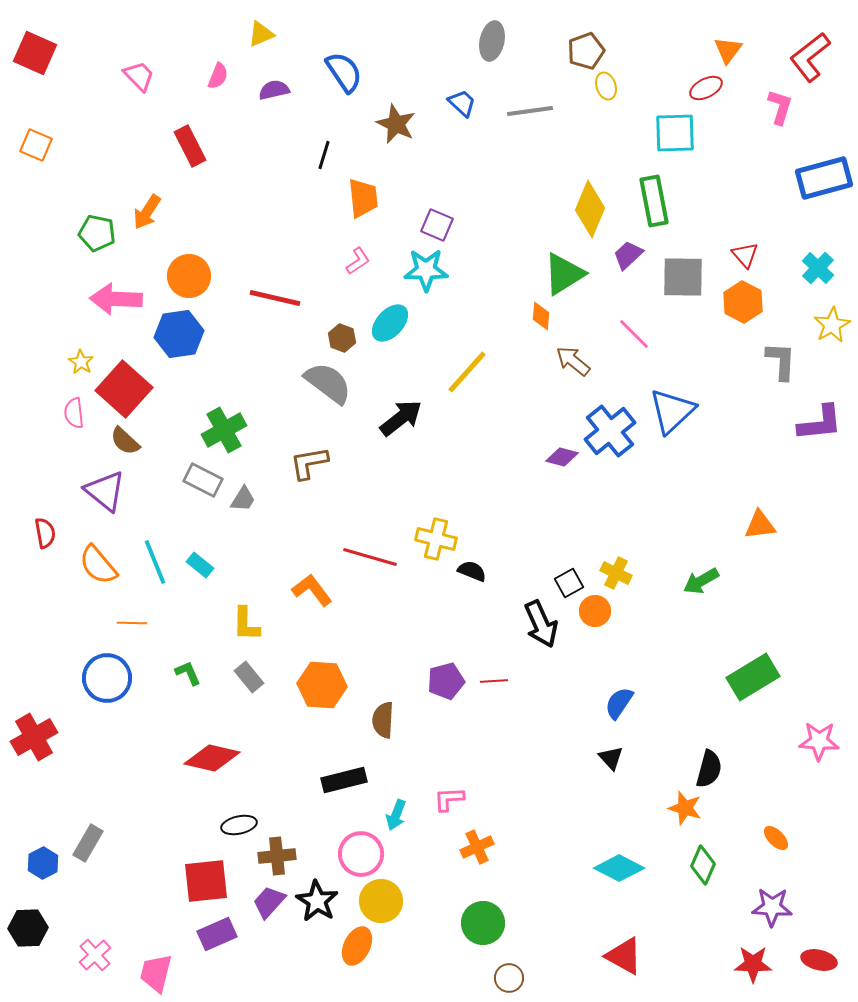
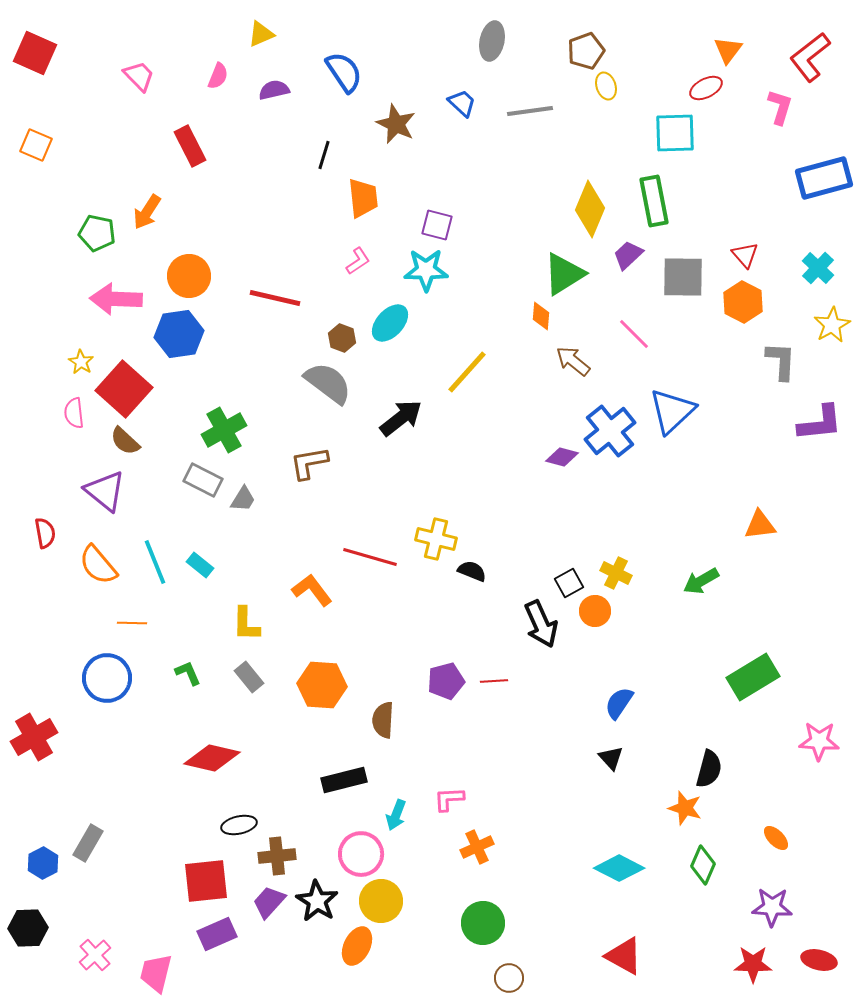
purple square at (437, 225): rotated 8 degrees counterclockwise
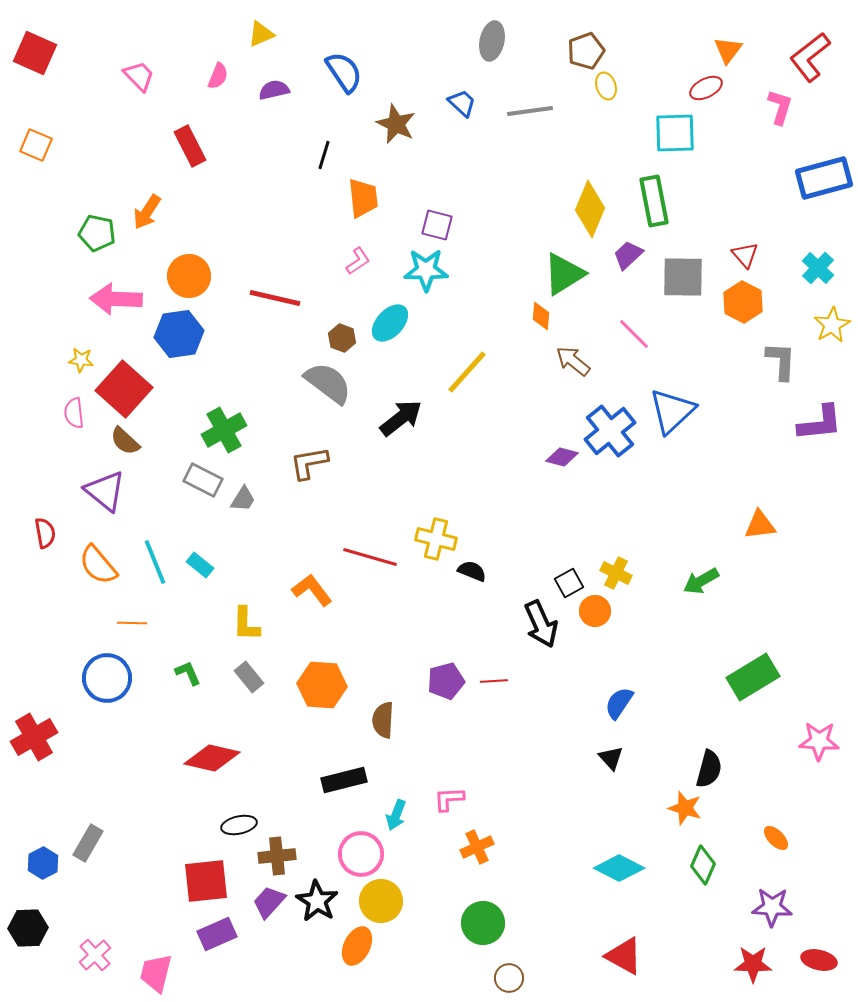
yellow star at (81, 362): moved 2 px up; rotated 25 degrees counterclockwise
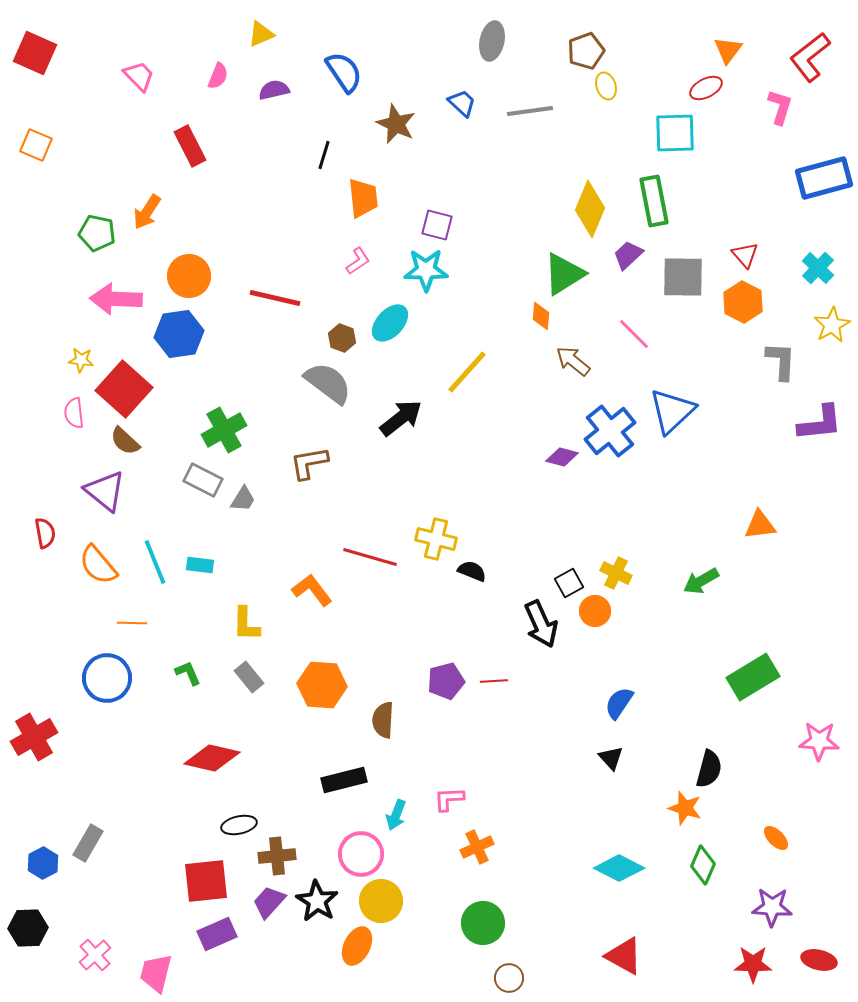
cyan rectangle at (200, 565): rotated 32 degrees counterclockwise
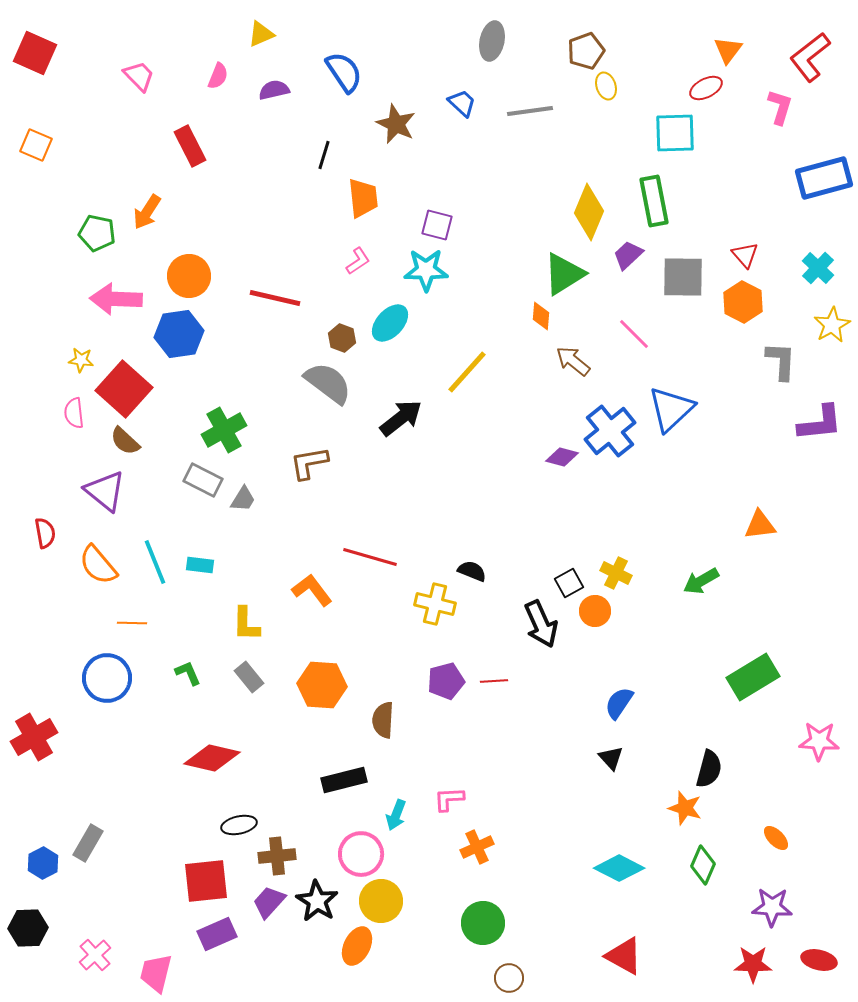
yellow diamond at (590, 209): moved 1 px left, 3 px down
blue triangle at (672, 411): moved 1 px left, 2 px up
yellow cross at (436, 539): moved 1 px left, 65 px down
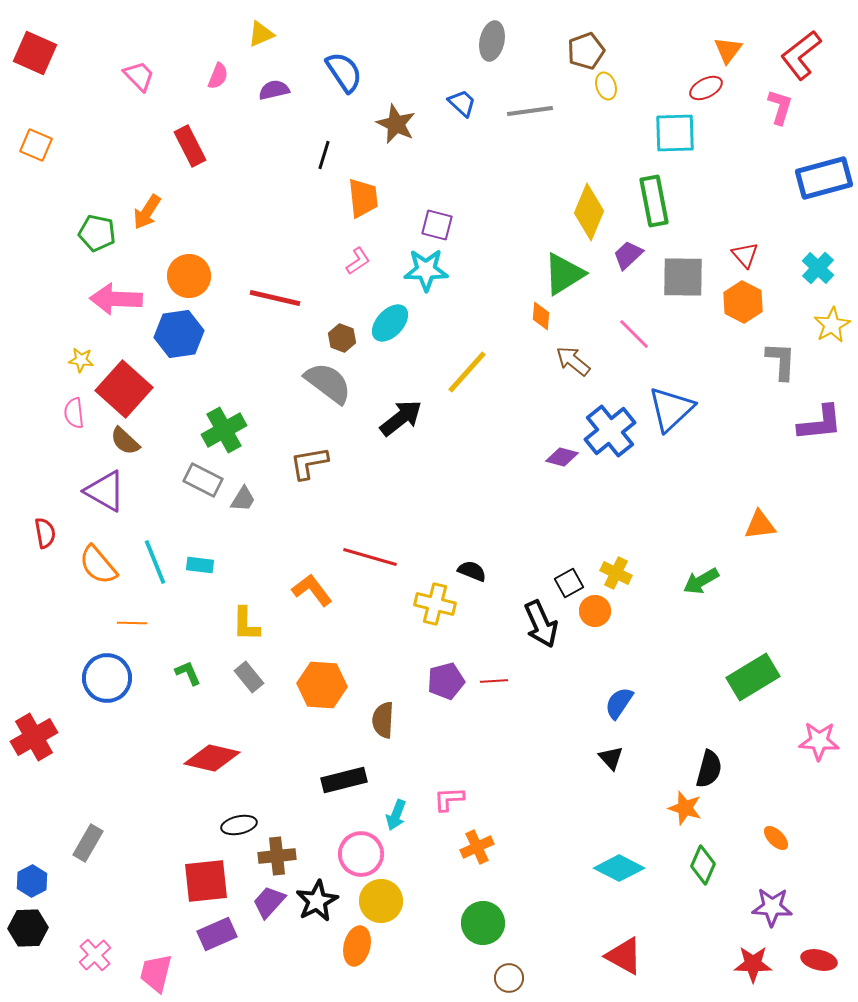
red L-shape at (810, 57): moved 9 px left, 2 px up
purple triangle at (105, 491): rotated 9 degrees counterclockwise
blue hexagon at (43, 863): moved 11 px left, 18 px down
black star at (317, 901): rotated 12 degrees clockwise
orange ellipse at (357, 946): rotated 12 degrees counterclockwise
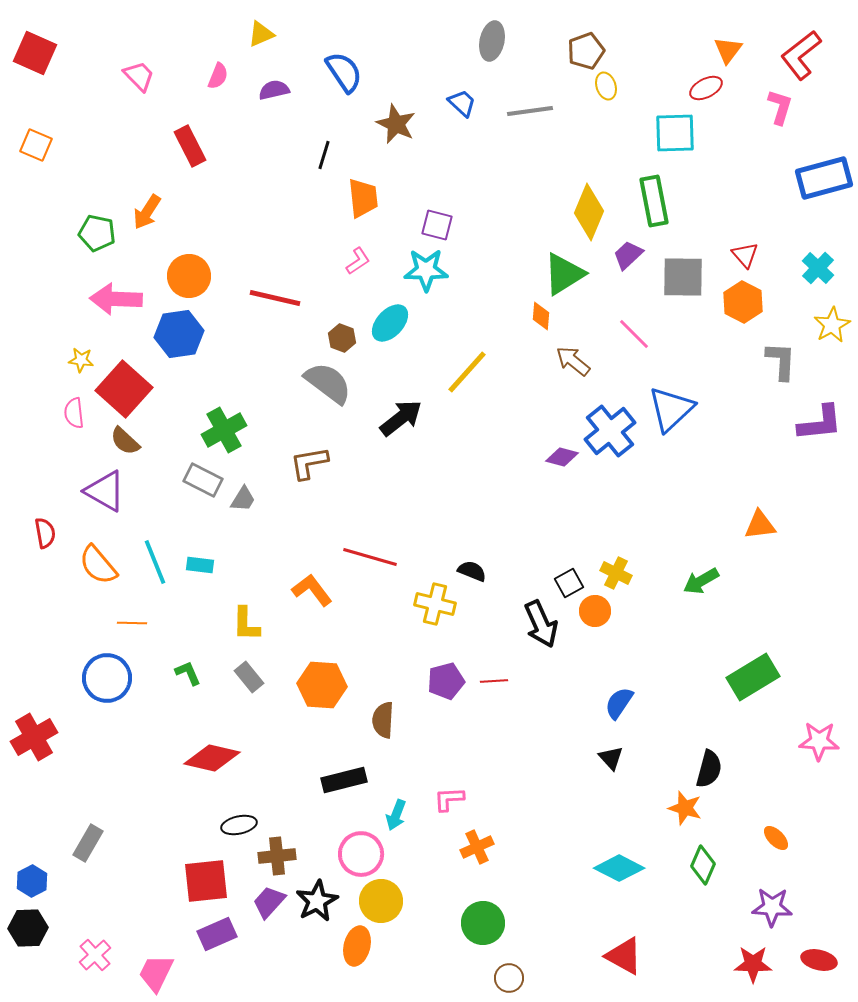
pink trapezoid at (156, 973): rotated 12 degrees clockwise
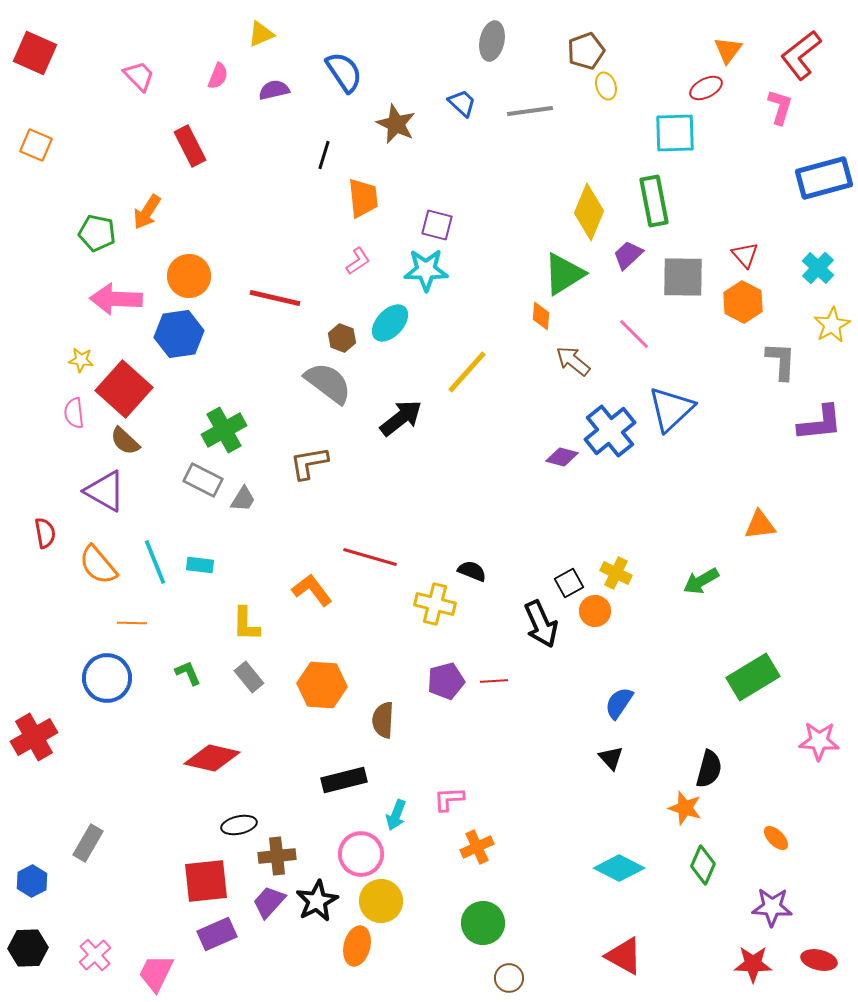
black hexagon at (28, 928): moved 20 px down
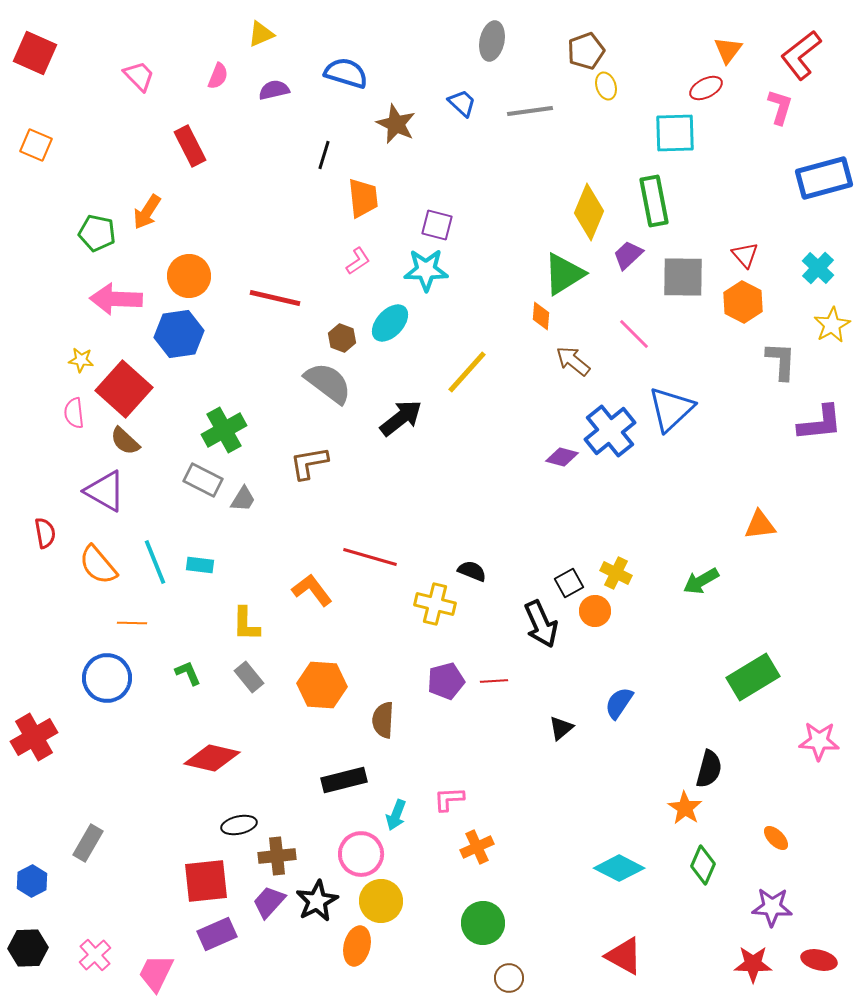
blue semicircle at (344, 72): moved 2 px right, 1 px down; rotated 39 degrees counterclockwise
black triangle at (611, 758): moved 50 px left, 30 px up; rotated 32 degrees clockwise
orange star at (685, 808): rotated 16 degrees clockwise
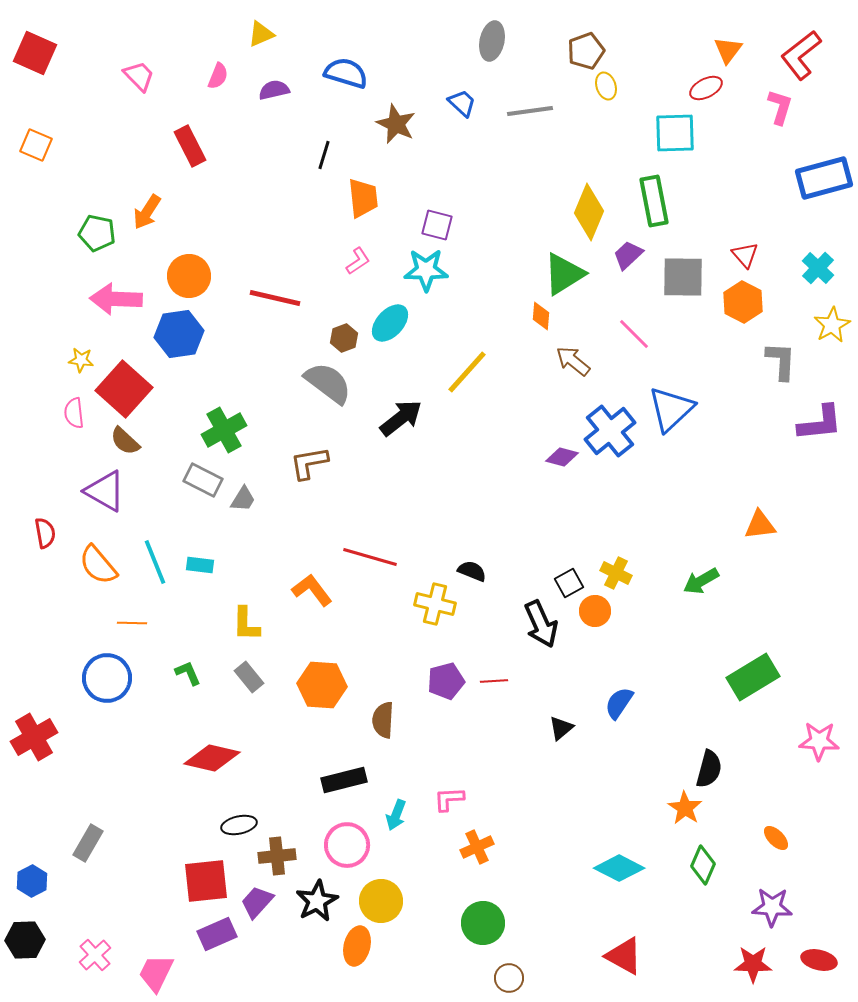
brown hexagon at (342, 338): moved 2 px right; rotated 20 degrees clockwise
pink circle at (361, 854): moved 14 px left, 9 px up
purple trapezoid at (269, 902): moved 12 px left
black hexagon at (28, 948): moved 3 px left, 8 px up
